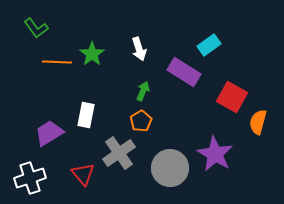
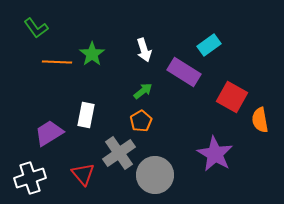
white arrow: moved 5 px right, 1 px down
green arrow: rotated 30 degrees clockwise
orange semicircle: moved 2 px right, 2 px up; rotated 25 degrees counterclockwise
gray circle: moved 15 px left, 7 px down
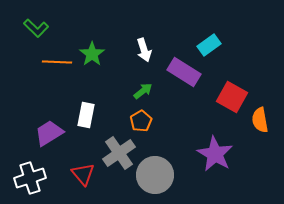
green L-shape: rotated 10 degrees counterclockwise
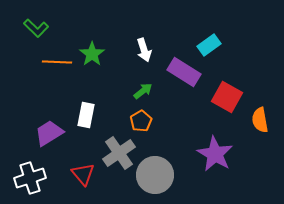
red square: moved 5 px left
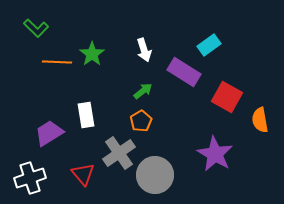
white rectangle: rotated 20 degrees counterclockwise
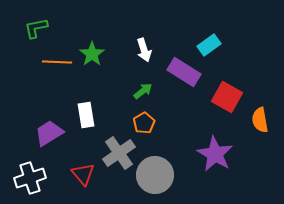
green L-shape: rotated 125 degrees clockwise
orange pentagon: moved 3 px right, 2 px down
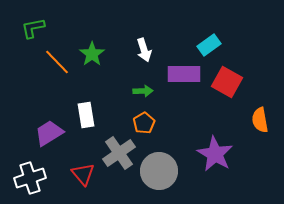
green L-shape: moved 3 px left
orange line: rotated 44 degrees clockwise
purple rectangle: moved 2 px down; rotated 32 degrees counterclockwise
green arrow: rotated 36 degrees clockwise
red square: moved 15 px up
gray circle: moved 4 px right, 4 px up
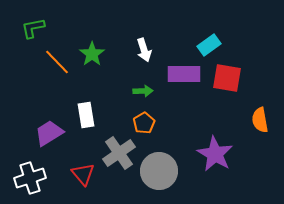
red square: moved 4 px up; rotated 20 degrees counterclockwise
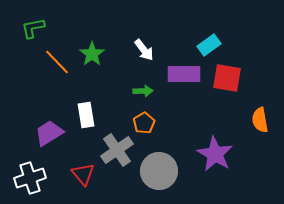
white arrow: rotated 20 degrees counterclockwise
gray cross: moved 2 px left, 3 px up
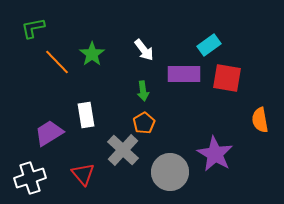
green arrow: rotated 84 degrees clockwise
gray cross: moved 6 px right; rotated 12 degrees counterclockwise
gray circle: moved 11 px right, 1 px down
